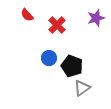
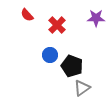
purple star: rotated 18 degrees clockwise
blue circle: moved 1 px right, 3 px up
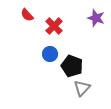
purple star: rotated 18 degrees clockwise
red cross: moved 3 px left, 1 px down
blue circle: moved 1 px up
gray triangle: rotated 12 degrees counterclockwise
